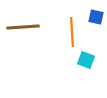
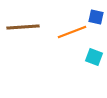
orange line: rotated 72 degrees clockwise
cyan square: moved 8 px right, 3 px up
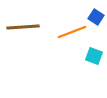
blue square: rotated 21 degrees clockwise
cyan square: moved 1 px up
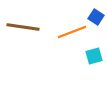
brown line: rotated 12 degrees clockwise
cyan square: rotated 36 degrees counterclockwise
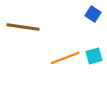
blue square: moved 3 px left, 3 px up
orange line: moved 7 px left, 26 px down
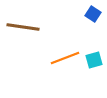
cyan square: moved 4 px down
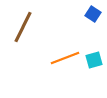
brown line: rotated 72 degrees counterclockwise
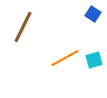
orange line: rotated 8 degrees counterclockwise
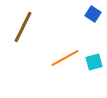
cyan square: moved 2 px down
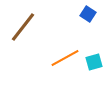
blue square: moved 5 px left
brown line: rotated 12 degrees clockwise
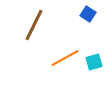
brown line: moved 11 px right, 2 px up; rotated 12 degrees counterclockwise
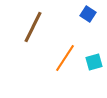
brown line: moved 1 px left, 2 px down
orange line: rotated 28 degrees counterclockwise
